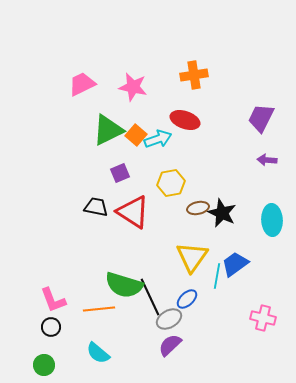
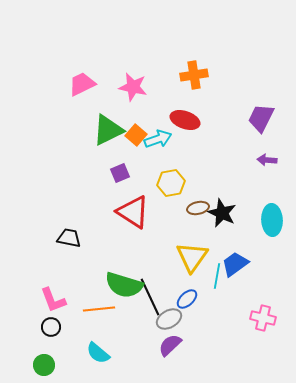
black trapezoid: moved 27 px left, 31 px down
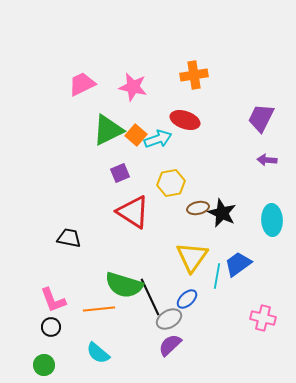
blue trapezoid: moved 3 px right
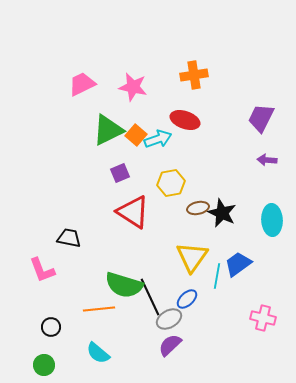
pink L-shape: moved 11 px left, 30 px up
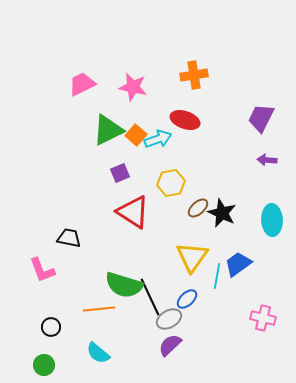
brown ellipse: rotated 30 degrees counterclockwise
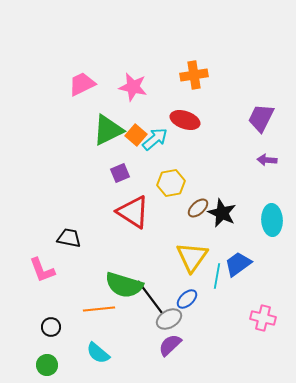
cyan arrow: moved 3 px left; rotated 20 degrees counterclockwise
black line: rotated 12 degrees counterclockwise
green circle: moved 3 px right
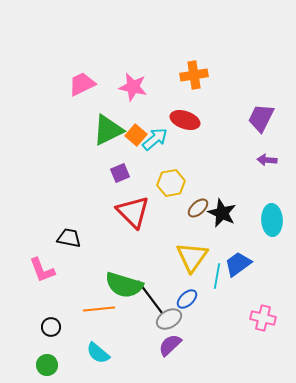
red triangle: rotated 12 degrees clockwise
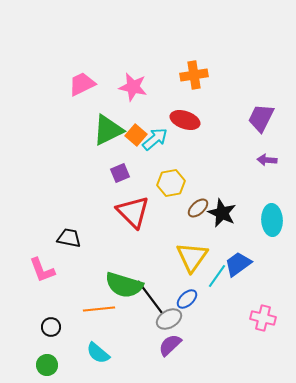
cyan line: rotated 25 degrees clockwise
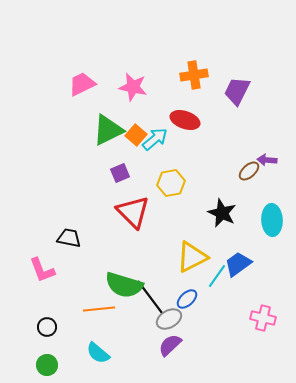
purple trapezoid: moved 24 px left, 27 px up
brown ellipse: moved 51 px right, 37 px up
yellow triangle: rotated 28 degrees clockwise
black circle: moved 4 px left
